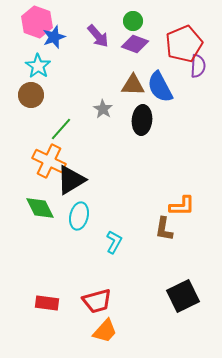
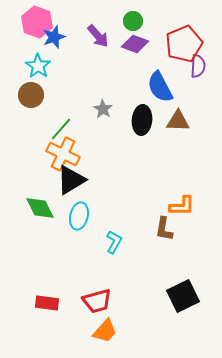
brown triangle: moved 45 px right, 36 px down
orange cross: moved 14 px right, 7 px up
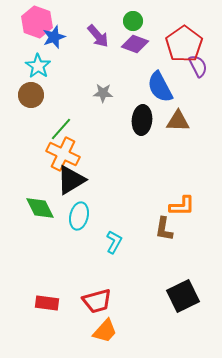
red pentagon: rotated 12 degrees counterclockwise
purple semicircle: rotated 30 degrees counterclockwise
gray star: moved 16 px up; rotated 30 degrees counterclockwise
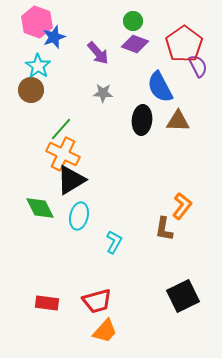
purple arrow: moved 17 px down
brown circle: moved 5 px up
orange L-shape: rotated 52 degrees counterclockwise
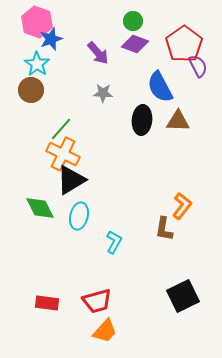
blue star: moved 3 px left, 2 px down
cyan star: moved 1 px left, 2 px up
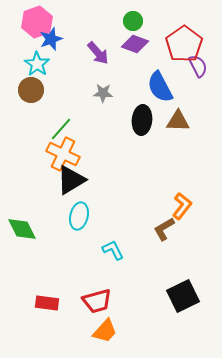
pink hexagon: rotated 20 degrees clockwise
green diamond: moved 18 px left, 21 px down
brown L-shape: rotated 50 degrees clockwise
cyan L-shape: moved 1 px left, 8 px down; rotated 55 degrees counterclockwise
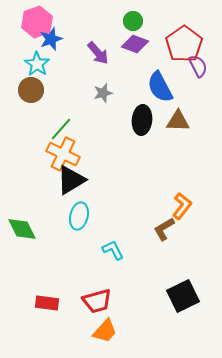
gray star: rotated 18 degrees counterclockwise
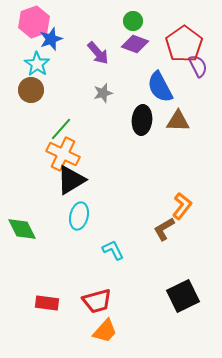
pink hexagon: moved 3 px left
